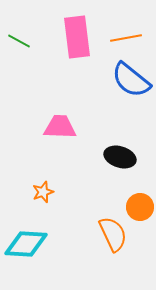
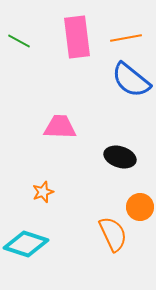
cyan diamond: rotated 15 degrees clockwise
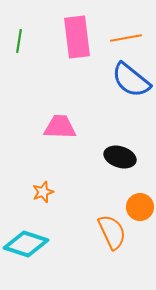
green line: rotated 70 degrees clockwise
orange semicircle: moved 1 px left, 2 px up
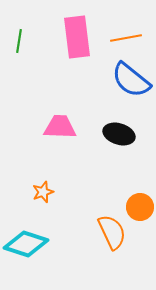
black ellipse: moved 1 px left, 23 px up
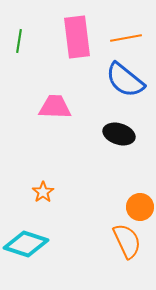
blue semicircle: moved 6 px left
pink trapezoid: moved 5 px left, 20 px up
orange star: rotated 15 degrees counterclockwise
orange semicircle: moved 15 px right, 9 px down
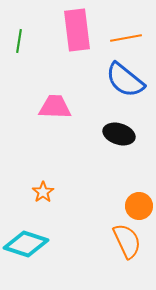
pink rectangle: moved 7 px up
orange circle: moved 1 px left, 1 px up
